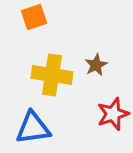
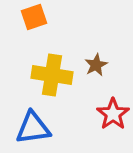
red star: rotated 16 degrees counterclockwise
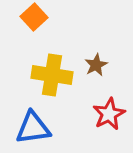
orange square: rotated 24 degrees counterclockwise
red star: moved 4 px left; rotated 8 degrees clockwise
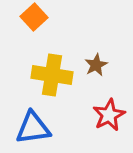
red star: moved 1 px down
